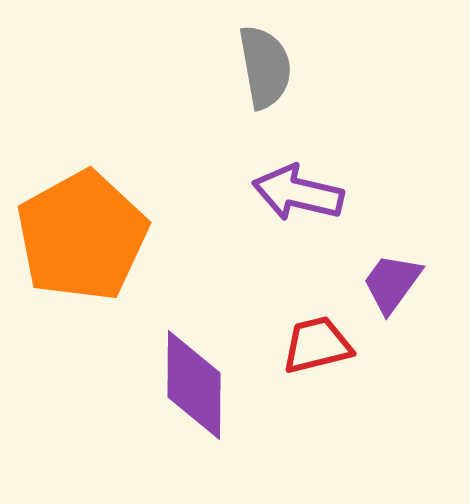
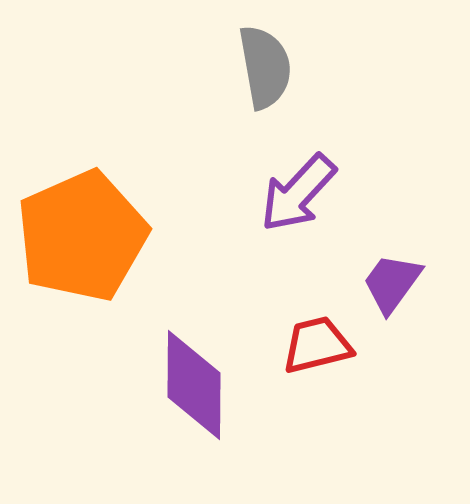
purple arrow: rotated 60 degrees counterclockwise
orange pentagon: rotated 5 degrees clockwise
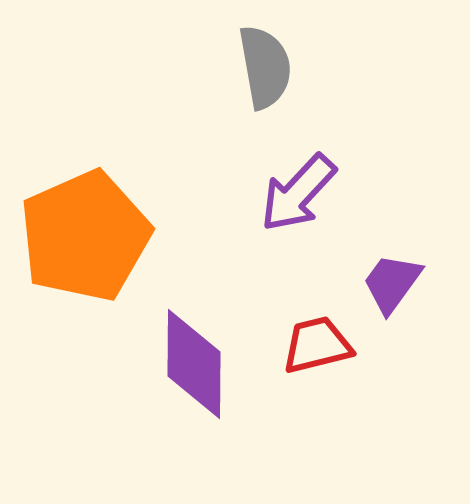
orange pentagon: moved 3 px right
purple diamond: moved 21 px up
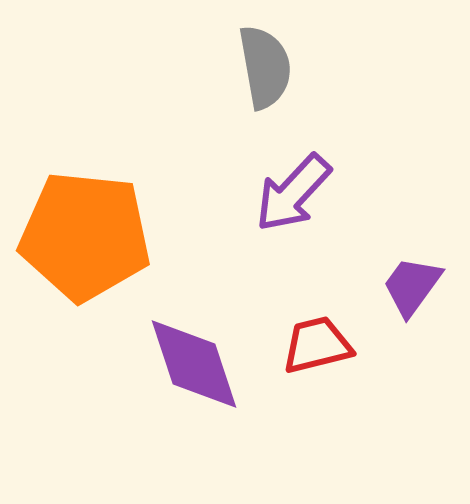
purple arrow: moved 5 px left
orange pentagon: rotated 30 degrees clockwise
purple trapezoid: moved 20 px right, 3 px down
purple diamond: rotated 19 degrees counterclockwise
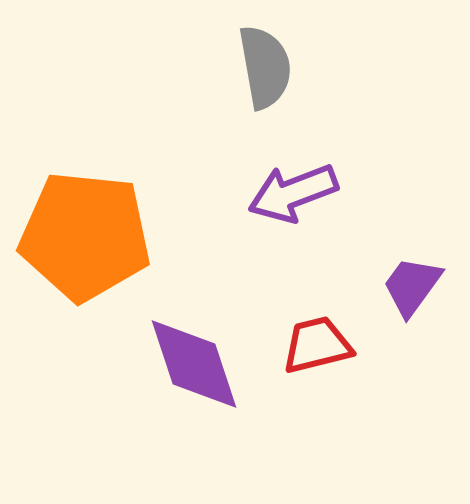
purple arrow: rotated 26 degrees clockwise
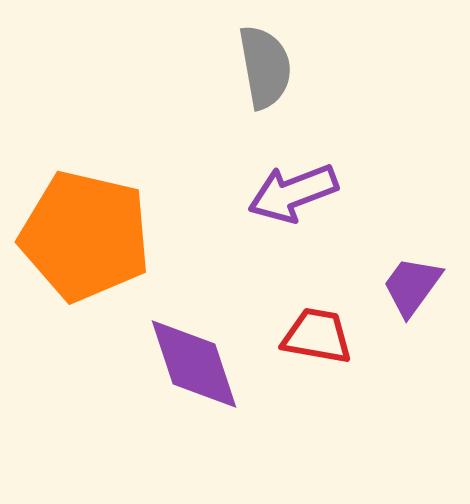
orange pentagon: rotated 7 degrees clockwise
red trapezoid: moved 9 px up; rotated 24 degrees clockwise
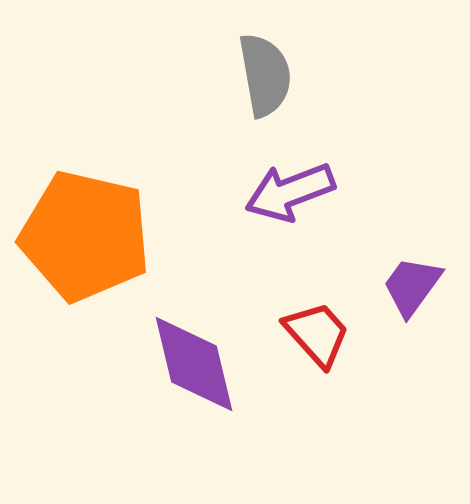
gray semicircle: moved 8 px down
purple arrow: moved 3 px left, 1 px up
red trapezoid: moved 2 px up; rotated 38 degrees clockwise
purple diamond: rotated 5 degrees clockwise
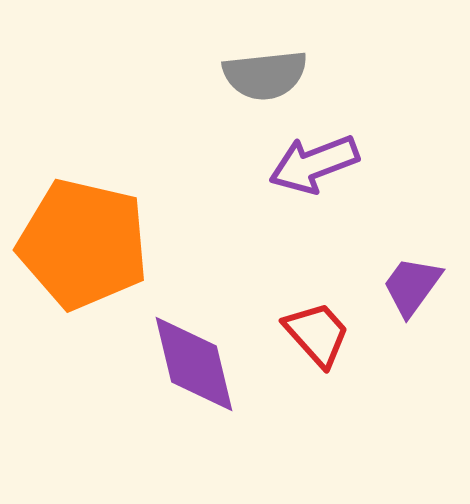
gray semicircle: rotated 94 degrees clockwise
purple arrow: moved 24 px right, 28 px up
orange pentagon: moved 2 px left, 8 px down
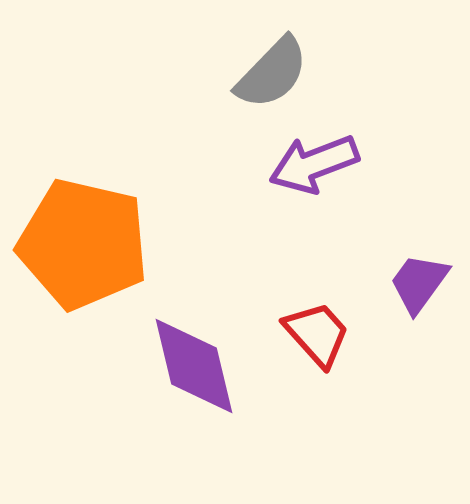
gray semicircle: moved 7 px right, 2 px up; rotated 40 degrees counterclockwise
purple trapezoid: moved 7 px right, 3 px up
purple diamond: moved 2 px down
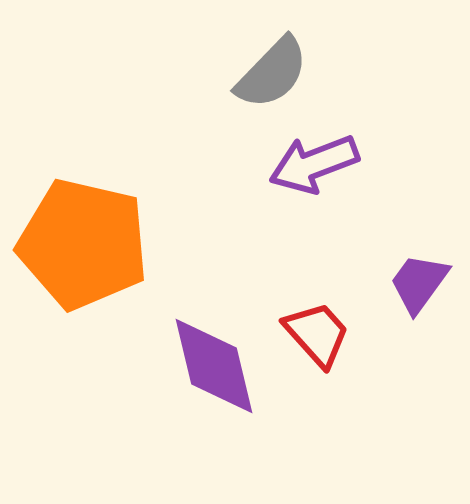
purple diamond: moved 20 px right
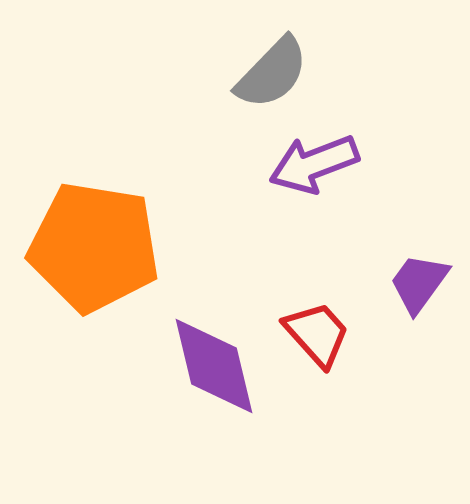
orange pentagon: moved 11 px right, 3 px down; rotated 4 degrees counterclockwise
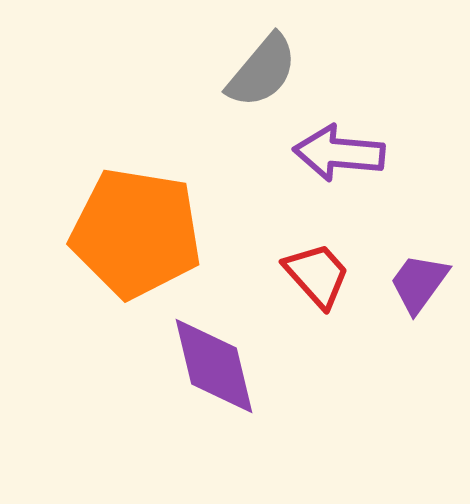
gray semicircle: moved 10 px left, 2 px up; rotated 4 degrees counterclockwise
purple arrow: moved 25 px right, 11 px up; rotated 26 degrees clockwise
orange pentagon: moved 42 px right, 14 px up
red trapezoid: moved 59 px up
